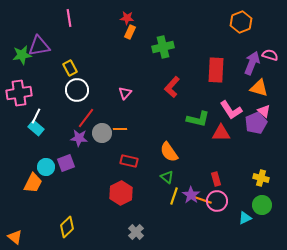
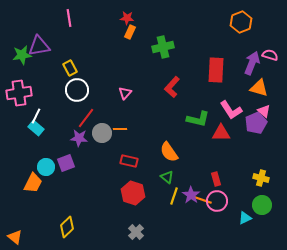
red hexagon at (121, 193): moved 12 px right; rotated 15 degrees counterclockwise
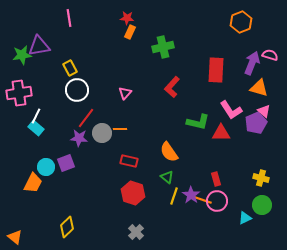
green L-shape at (198, 119): moved 3 px down
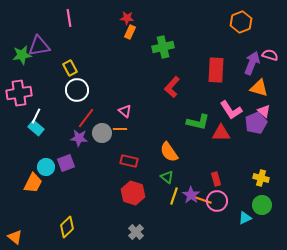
pink triangle at (125, 93): moved 18 px down; rotated 32 degrees counterclockwise
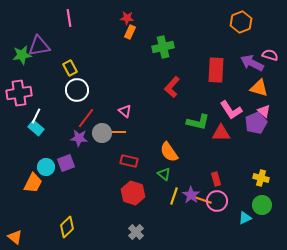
purple arrow at (252, 63): rotated 85 degrees counterclockwise
orange line at (120, 129): moved 1 px left, 3 px down
green triangle at (167, 177): moved 3 px left, 3 px up
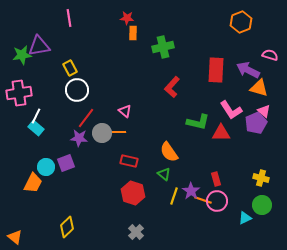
orange rectangle at (130, 32): moved 3 px right, 1 px down; rotated 24 degrees counterclockwise
purple arrow at (252, 63): moved 4 px left, 7 px down
purple star at (191, 195): moved 4 px up
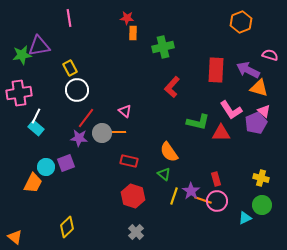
red hexagon at (133, 193): moved 3 px down
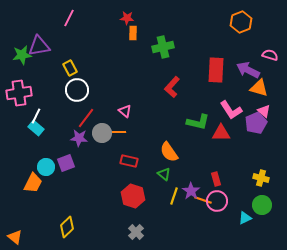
pink line at (69, 18): rotated 36 degrees clockwise
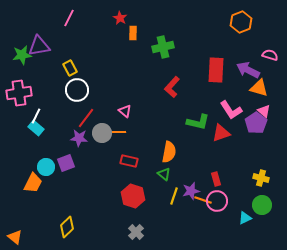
red star at (127, 18): moved 7 px left; rotated 24 degrees clockwise
purple pentagon at (256, 123): rotated 10 degrees counterclockwise
red triangle at (221, 133): rotated 18 degrees counterclockwise
orange semicircle at (169, 152): rotated 135 degrees counterclockwise
purple star at (191, 191): rotated 24 degrees clockwise
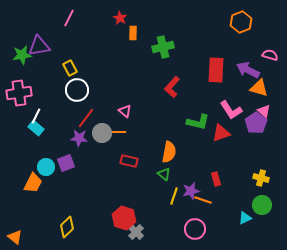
red hexagon at (133, 196): moved 9 px left, 22 px down
pink circle at (217, 201): moved 22 px left, 28 px down
